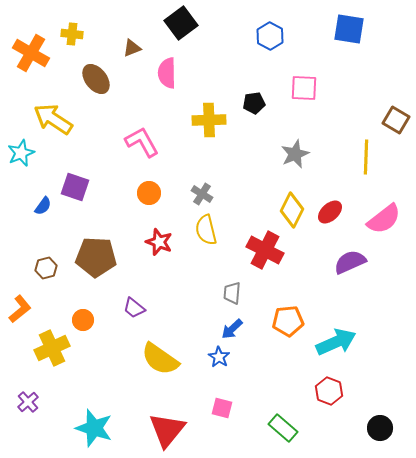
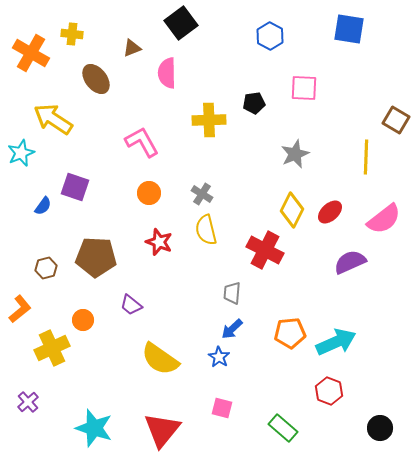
purple trapezoid at (134, 308): moved 3 px left, 3 px up
orange pentagon at (288, 321): moved 2 px right, 12 px down
red triangle at (167, 430): moved 5 px left
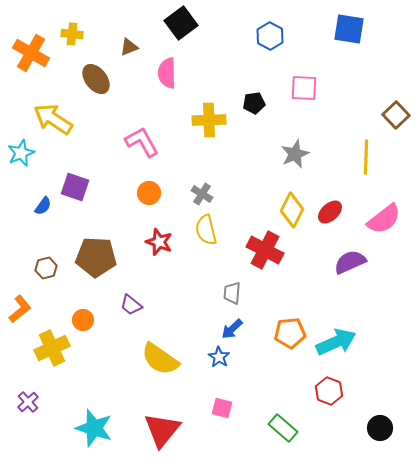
brown triangle at (132, 48): moved 3 px left, 1 px up
brown square at (396, 120): moved 5 px up; rotated 16 degrees clockwise
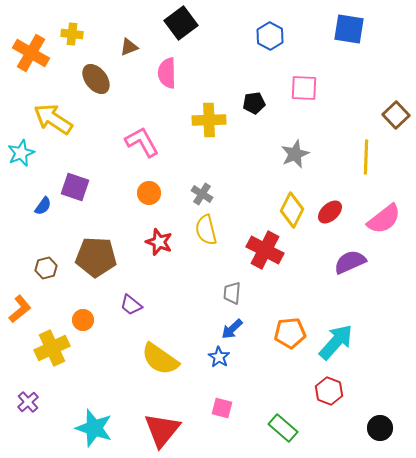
cyan arrow at (336, 342): rotated 24 degrees counterclockwise
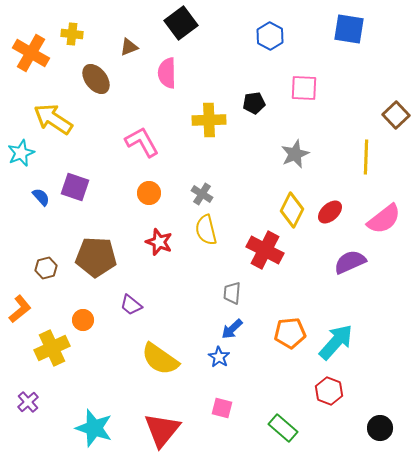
blue semicircle at (43, 206): moved 2 px left, 9 px up; rotated 78 degrees counterclockwise
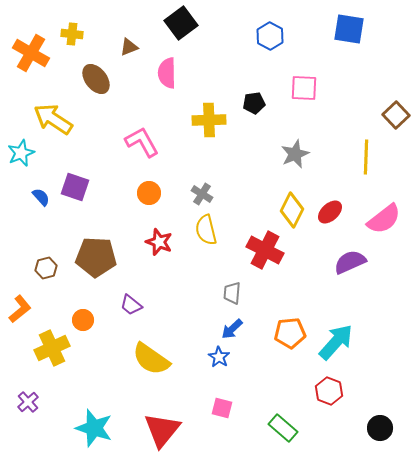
yellow semicircle at (160, 359): moved 9 px left
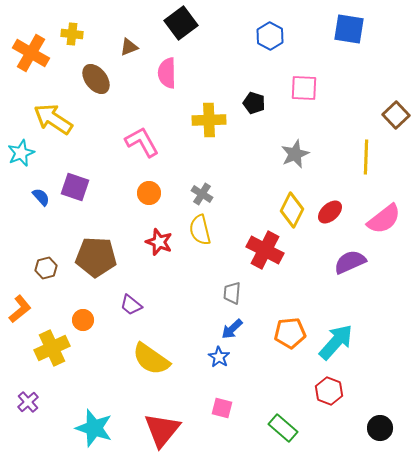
black pentagon at (254, 103): rotated 25 degrees clockwise
yellow semicircle at (206, 230): moved 6 px left
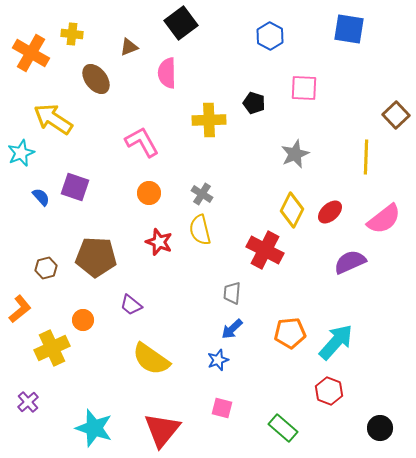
blue star at (219, 357): moved 1 px left, 3 px down; rotated 20 degrees clockwise
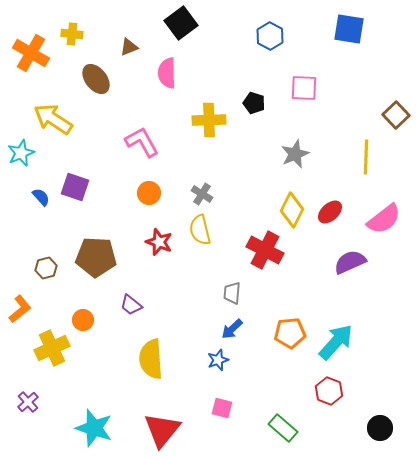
yellow semicircle at (151, 359): rotated 51 degrees clockwise
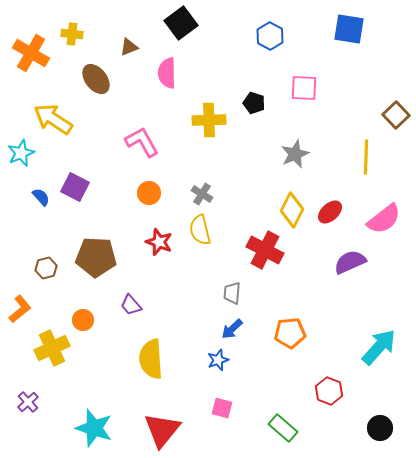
purple square at (75, 187): rotated 8 degrees clockwise
purple trapezoid at (131, 305): rotated 10 degrees clockwise
cyan arrow at (336, 342): moved 43 px right, 5 px down
